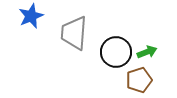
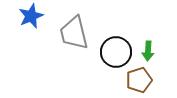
gray trapezoid: rotated 18 degrees counterclockwise
green arrow: moved 1 px right, 1 px up; rotated 114 degrees clockwise
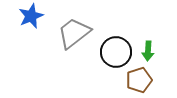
gray trapezoid: rotated 66 degrees clockwise
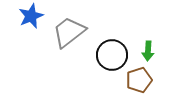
gray trapezoid: moved 5 px left, 1 px up
black circle: moved 4 px left, 3 px down
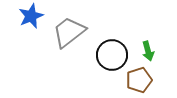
green arrow: rotated 18 degrees counterclockwise
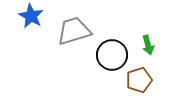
blue star: rotated 20 degrees counterclockwise
gray trapezoid: moved 5 px right, 1 px up; rotated 21 degrees clockwise
green arrow: moved 6 px up
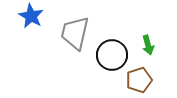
gray trapezoid: moved 1 px right, 2 px down; rotated 60 degrees counterclockwise
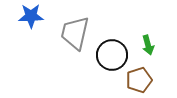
blue star: rotated 30 degrees counterclockwise
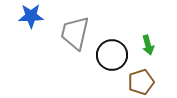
brown pentagon: moved 2 px right, 2 px down
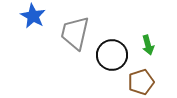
blue star: moved 2 px right; rotated 30 degrees clockwise
